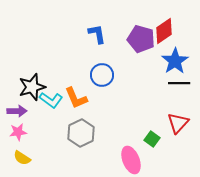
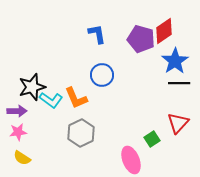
green square: rotated 21 degrees clockwise
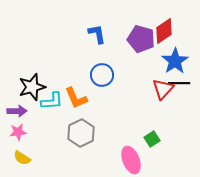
cyan L-shape: moved 1 px right, 1 px down; rotated 40 degrees counterclockwise
red triangle: moved 15 px left, 34 px up
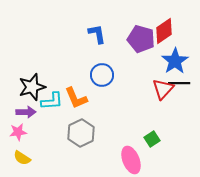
purple arrow: moved 9 px right, 1 px down
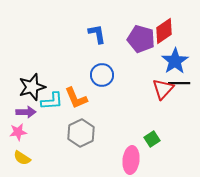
pink ellipse: rotated 28 degrees clockwise
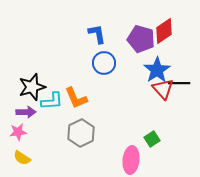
blue star: moved 18 px left, 9 px down
blue circle: moved 2 px right, 12 px up
red triangle: rotated 25 degrees counterclockwise
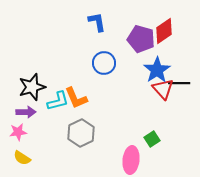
blue L-shape: moved 12 px up
cyan L-shape: moved 6 px right; rotated 10 degrees counterclockwise
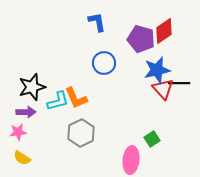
blue star: rotated 20 degrees clockwise
